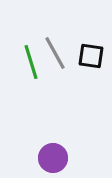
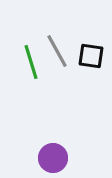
gray line: moved 2 px right, 2 px up
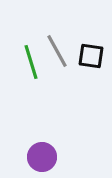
purple circle: moved 11 px left, 1 px up
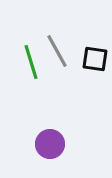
black square: moved 4 px right, 3 px down
purple circle: moved 8 px right, 13 px up
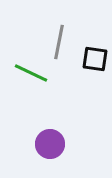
gray line: moved 2 px right, 9 px up; rotated 40 degrees clockwise
green line: moved 11 px down; rotated 48 degrees counterclockwise
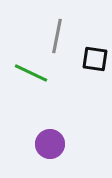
gray line: moved 2 px left, 6 px up
